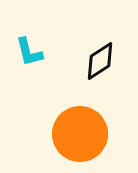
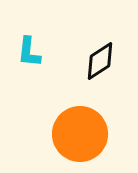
cyan L-shape: rotated 20 degrees clockwise
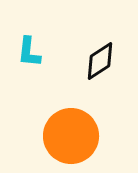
orange circle: moved 9 px left, 2 px down
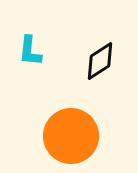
cyan L-shape: moved 1 px right, 1 px up
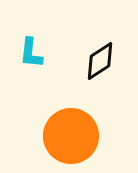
cyan L-shape: moved 1 px right, 2 px down
